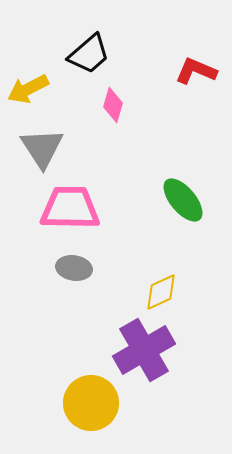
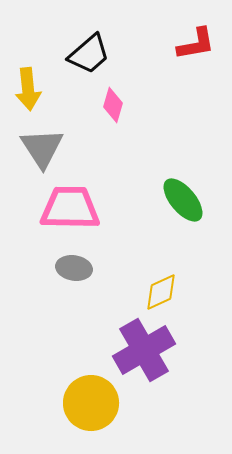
red L-shape: moved 27 px up; rotated 147 degrees clockwise
yellow arrow: rotated 69 degrees counterclockwise
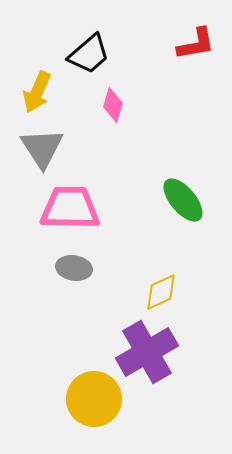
yellow arrow: moved 9 px right, 3 px down; rotated 30 degrees clockwise
purple cross: moved 3 px right, 2 px down
yellow circle: moved 3 px right, 4 px up
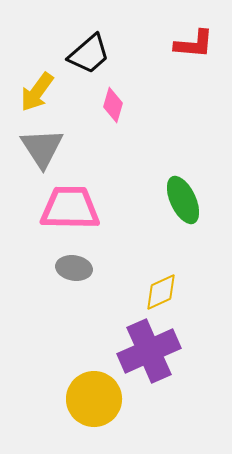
red L-shape: moved 2 px left; rotated 15 degrees clockwise
yellow arrow: rotated 12 degrees clockwise
green ellipse: rotated 15 degrees clockwise
purple cross: moved 2 px right, 1 px up; rotated 6 degrees clockwise
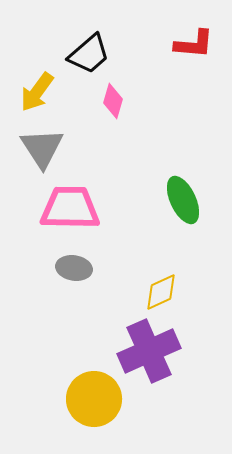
pink diamond: moved 4 px up
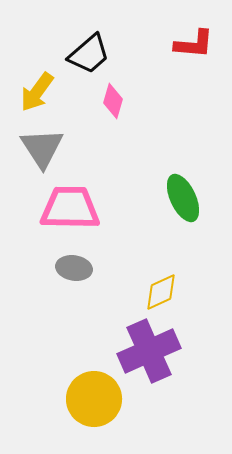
green ellipse: moved 2 px up
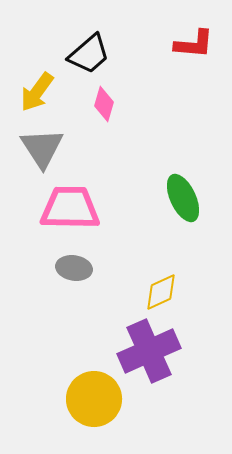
pink diamond: moved 9 px left, 3 px down
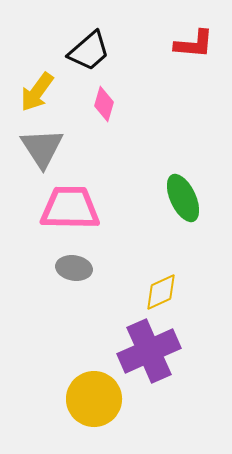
black trapezoid: moved 3 px up
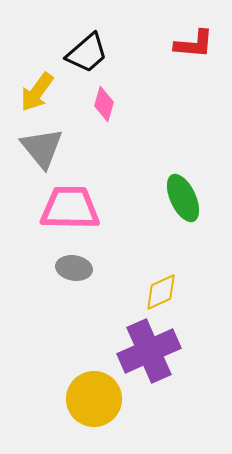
black trapezoid: moved 2 px left, 2 px down
gray triangle: rotated 6 degrees counterclockwise
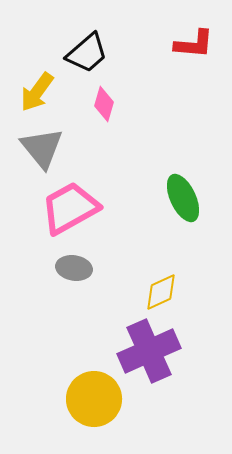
pink trapezoid: rotated 30 degrees counterclockwise
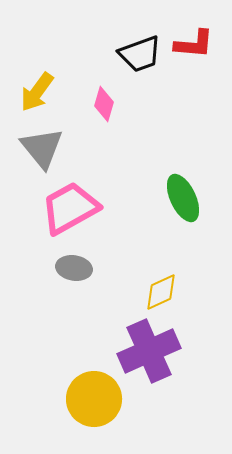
black trapezoid: moved 53 px right, 1 px down; rotated 21 degrees clockwise
